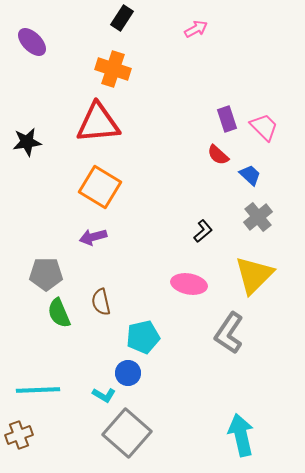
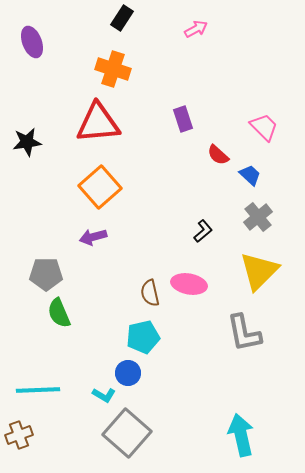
purple ellipse: rotated 24 degrees clockwise
purple rectangle: moved 44 px left
orange square: rotated 18 degrees clockwise
yellow triangle: moved 5 px right, 4 px up
brown semicircle: moved 49 px right, 9 px up
gray L-shape: moved 15 px right; rotated 45 degrees counterclockwise
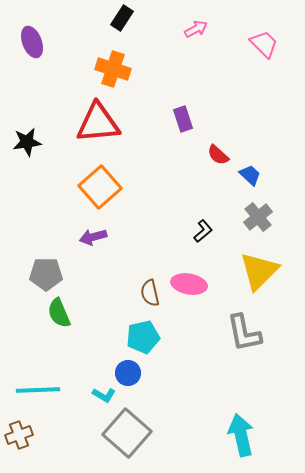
pink trapezoid: moved 83 px up
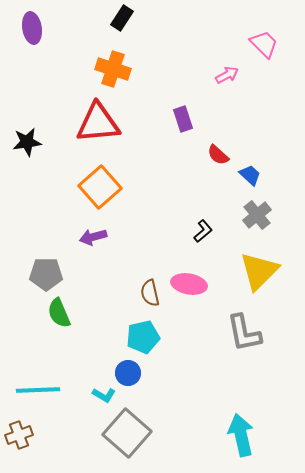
pink arrow: moved 31 px right, 46 px down
purple ellipse: moved 14 px up; rotated 12 degrees clockwise
gray cross: moved 1 px left, 2 px up
